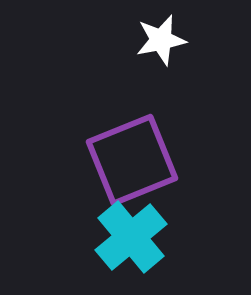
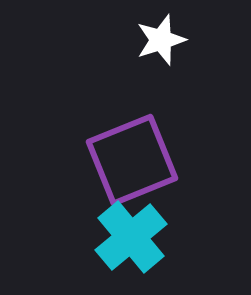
white star: rotated 6 degrees counterclockwise
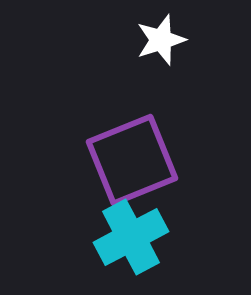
cyan cross: rotated 12 degrees clockwise
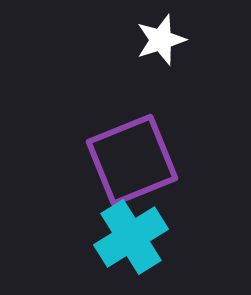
cyan cross: rotated 4 degrees counterclockwise
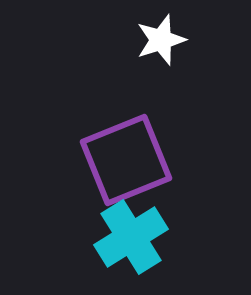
purple square: moved 6 px left
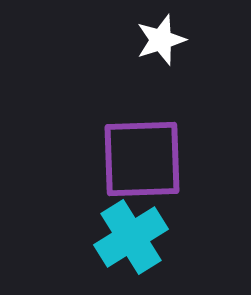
purple square: moved 16 px right, 1 px up; rotated 20 degrees clockwise
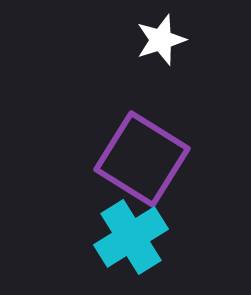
purple square: rotated 34 degrees clockwise
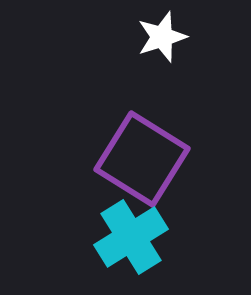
white star: moved 1 px right, 3 px up
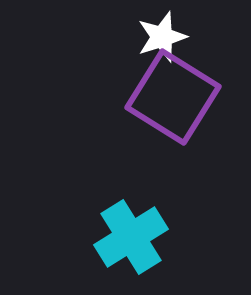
purple square: moved 31 px right, 62 px up
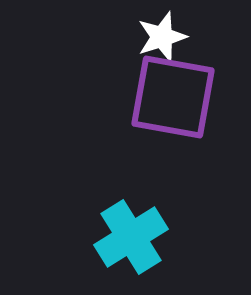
purple square: rotated 22 degrees counterclockwise
